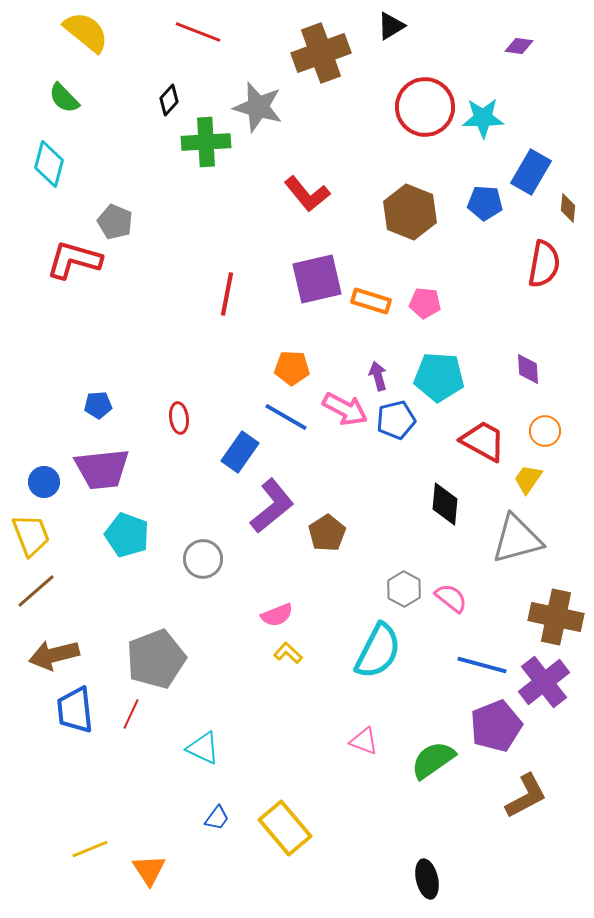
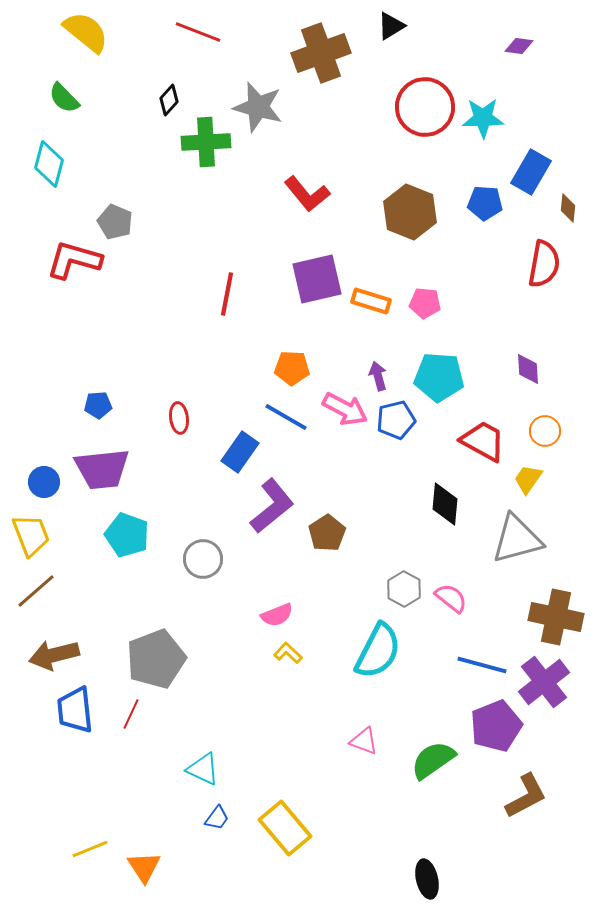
cyan triangle at (203, 748): moved 21 px down
orange triangle at (149, 870): moved 5 px left, 3 px up
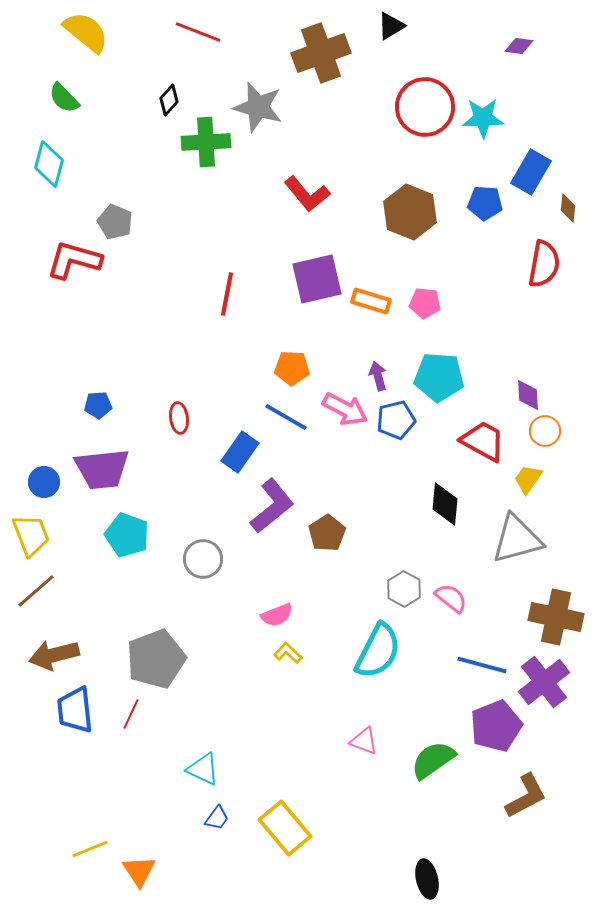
purple diamond at (528, 369): moved 26 px down
orange triangle at (144, 867): moved 5 px left, 4 px down
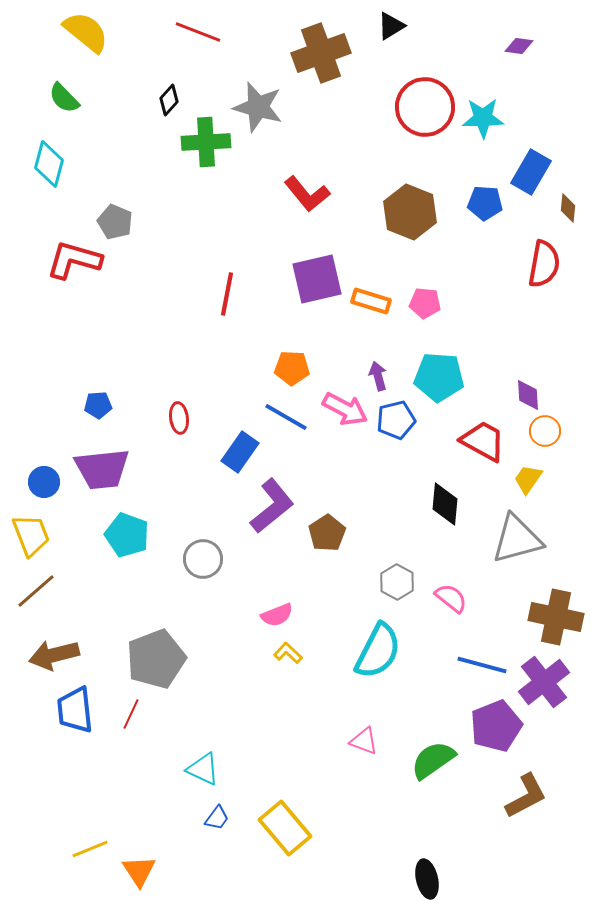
gray hexagon at (404, 589): moved 7 px left, 7 px up
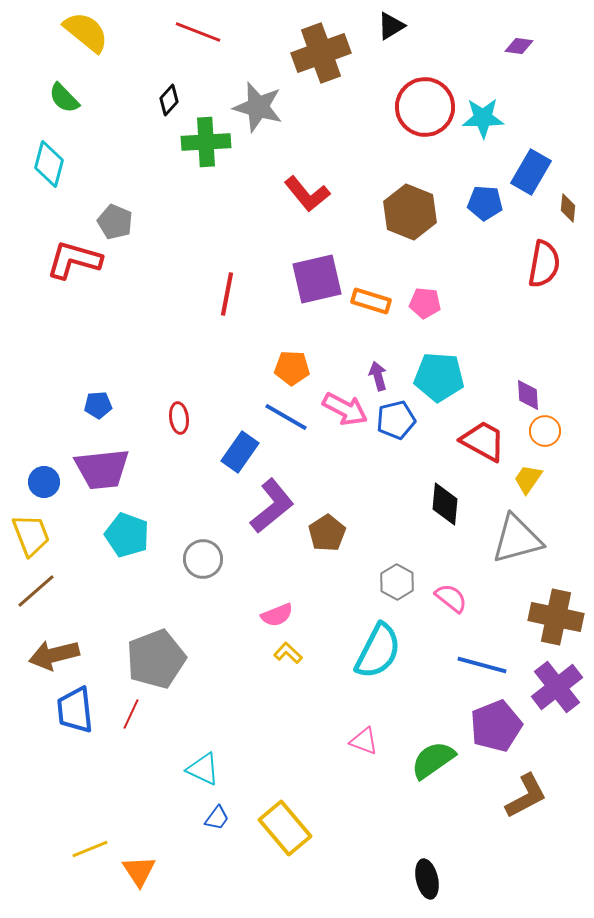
purple cross at (544, 682): moved 13 px right, 5 px down
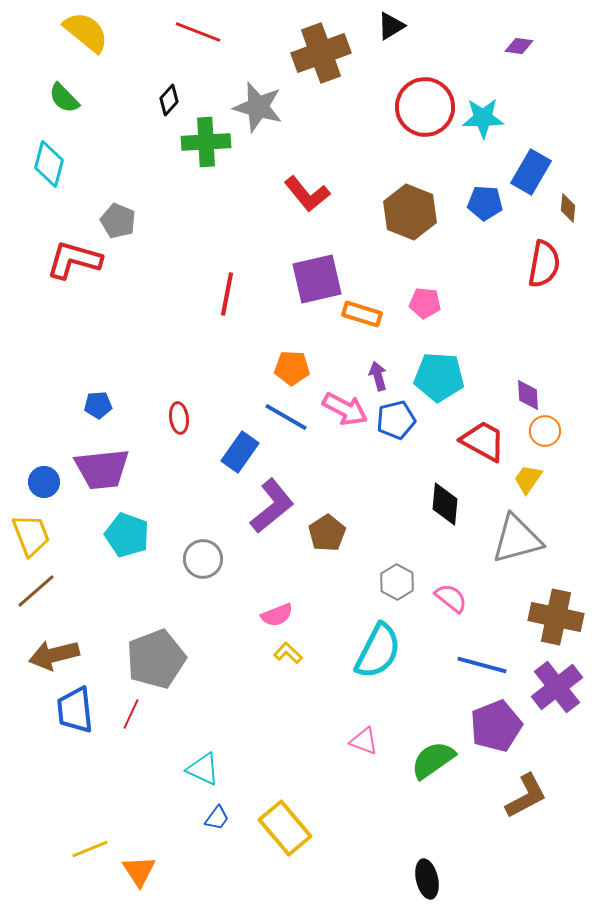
gray pentagon at (115, 222): moved 3 px right, 1 px up
orange rectangle at (371, 301): moved 9 px left, 13 px down
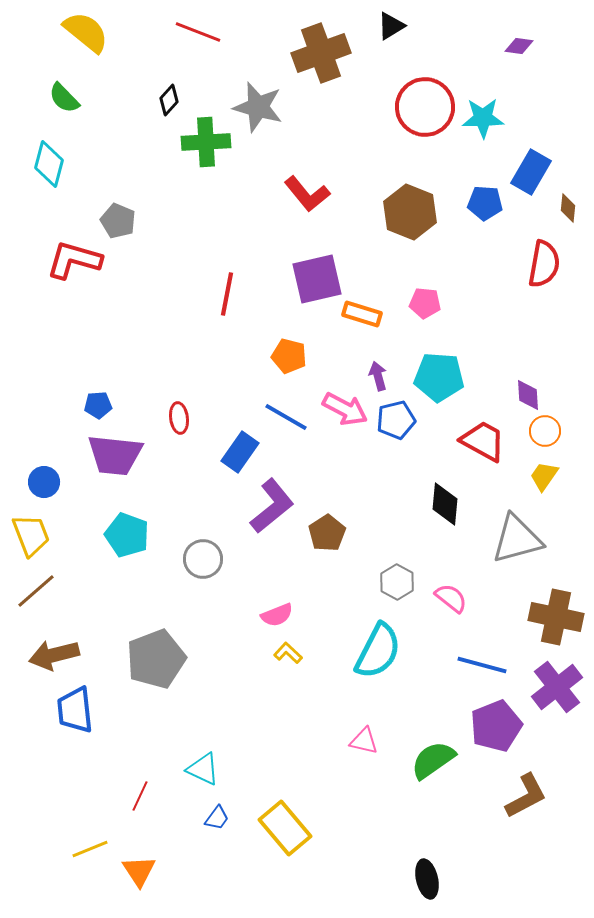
orange pentagon at (292, 368): moved 3 px left, 12 px up; rotated 12 degrees clockwise
purple trapezoid at (102, 469): moved 13 px right, 14 px up; rotated 12 degrees clockwise
yellow trapezoid at (528, 479): moved 16 px right, 3 px up
red line at (131, 714): moved 9 px right, 82 px down
pink triangle at (364, 741): rotated 8 degrees counterclockwise
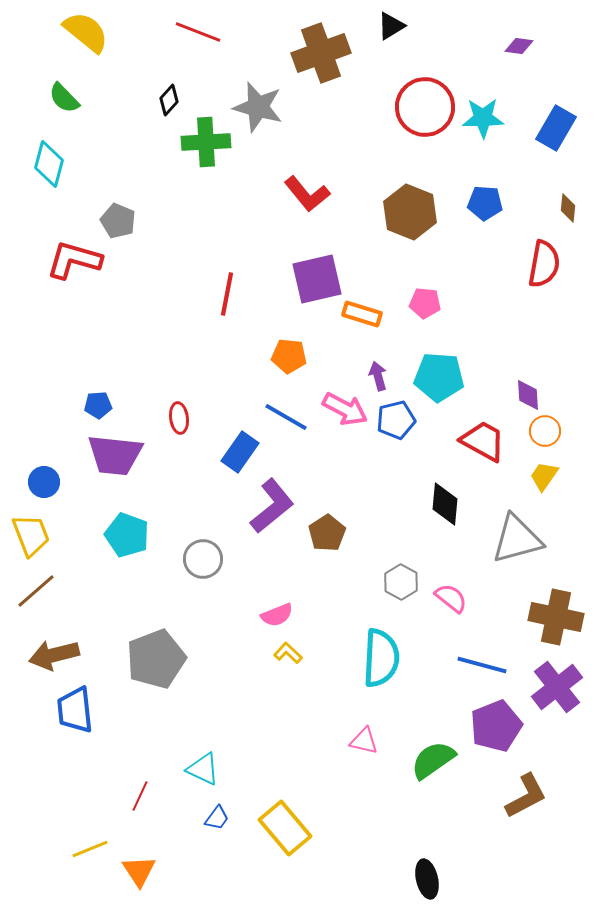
blue rectangle at (531, 172): moved 25 px right, 44 px up
orange pentagon at (289, 356): rotated 8 degrees counterclockwise
gray hexagon at (397, 582): moved 4 px right
cyan semicircle at (378, 651): moved 3 px right, 7 px down; rotated 24 degrees counterclockwise
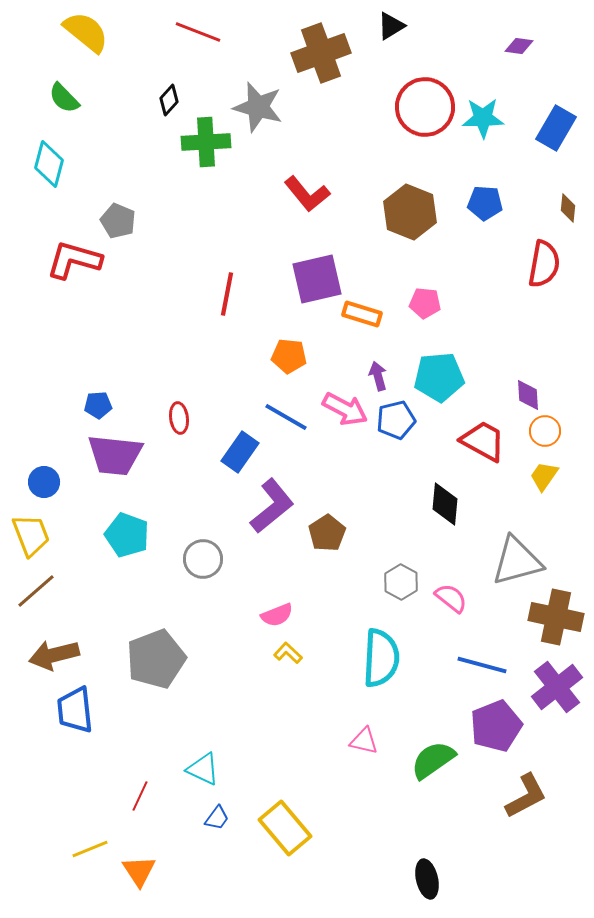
cyan pentagon at (439, 377): rotated 9 degrees counterclockwise
gray triangle at (517, 539): moved 22 px down
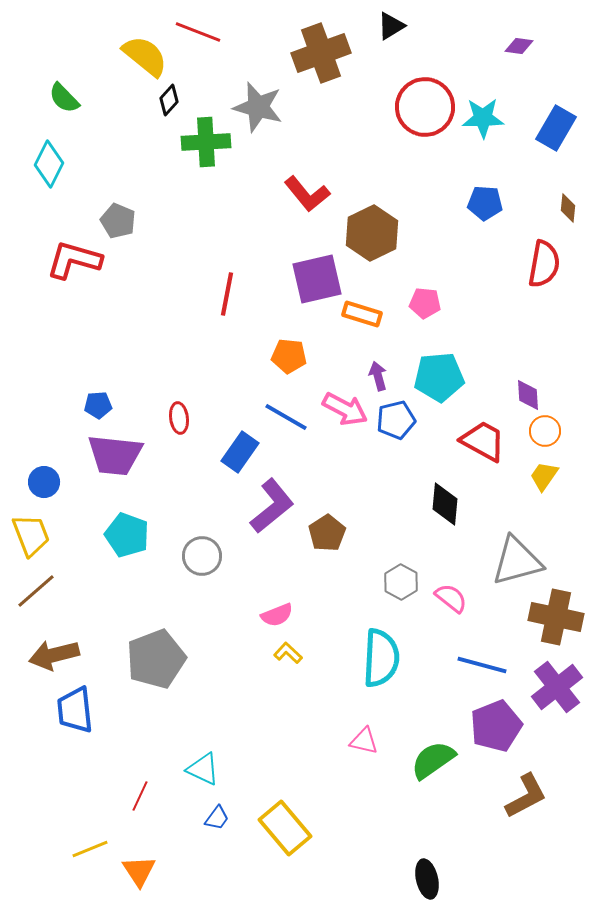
yellow semicircle at (86, 32): moved 59 px right, 24 px down
cyan diamond at (49, 164): rotated 12 degrees clockwise
brown hexagon at (410, 212): moved 38 px left, 21 px down; rotated 12 degrees clockwise
gray circle at (203, 559): moved 1 px left, 3 px up
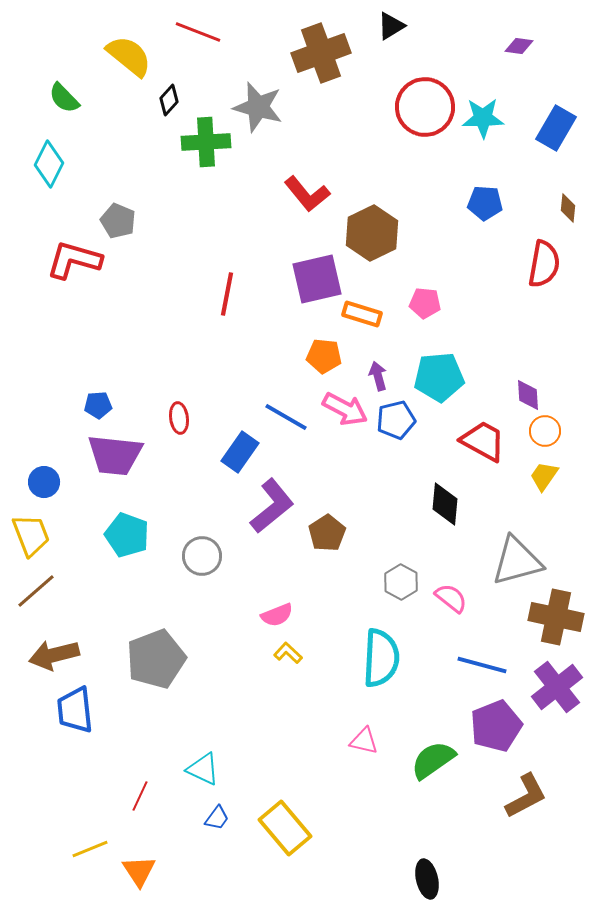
yellow semicircle at (145, 56): moved 16 px left
orange pentagon at (289, 356): moved 35 px right
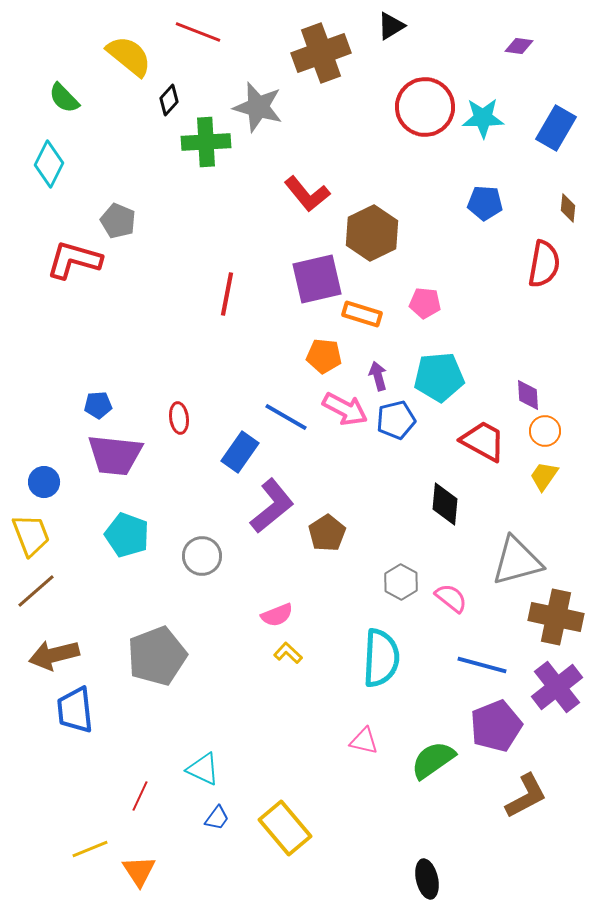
gray pentagon at (156, 659): moved 1 px right, 3 px up
